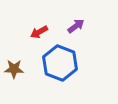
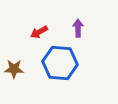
purple arrow: moved 2 px right, 2 px down; rotated 54 degrees counterclockwise
blue hexagon: rotated 16 degrees counterclockwise
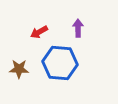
brown star: moved 5 px right
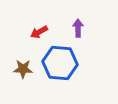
brown star: moved 4 px right
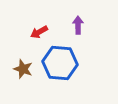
purple arrow: moved 3 px up
brown star: rotated 18 degrees clockwise
